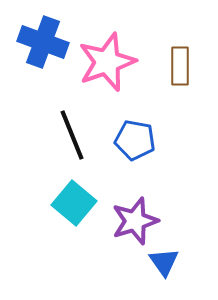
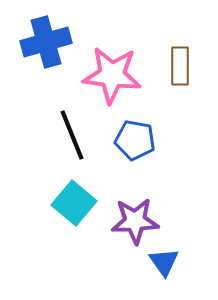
blue cross: moved 3 px right; rotated 36 degrees counterclockwise
pink star: moved 5 px right, 13 px down; rotated 26 degrees clockwise
purple star: rotated 15 degrees clockwise
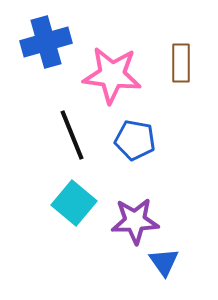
brown rectangle: moved 1 px right, 3 px up
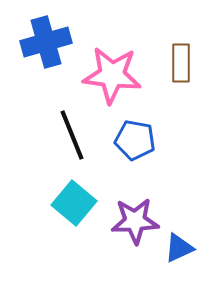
blue triangle: moved 15 px right, 14 px up; rotated 40 degrees clockwise
